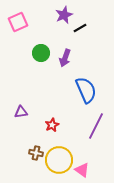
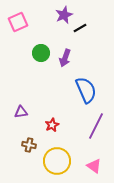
brown cross: moved 7 px left, 8 px up
yellow circle: moved 2 px left, 1 px down
pink triangle: moved 12 px right, 4 px up
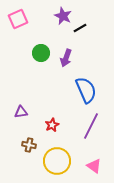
purple star: moved 1 px left, 1 px down; rotated 24 degrees counterclockwise
pink square: moved 3 px up
purple arrow: moved 1 px right
purple line: moved 5 px left
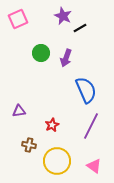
purple triangle: moved 2 px left, 1 px up
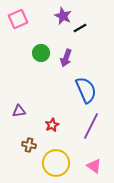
yellow circle: moved 1 px left, 2 px down
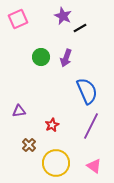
green circle: moved 4 px down
blue semicircle: moved 1 px right, 1 px down
brown cross: rotated 32 degrees clockwise
